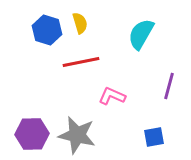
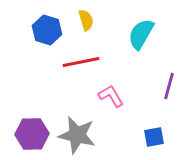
yellow semicircle: moved 6 px right, 3 px up
pink L-shape: moved 1 px left; rotated 36 degrees clockwise
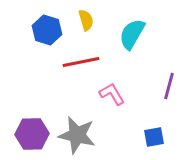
cyan semicircle: moved 9 px left
pink L-shape: moved 1 px right, 2 px up
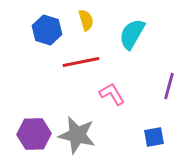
purple hexagon: moved 2 px right
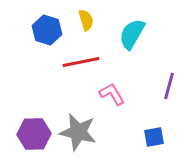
gray star: moved 1 px right, 3 px up
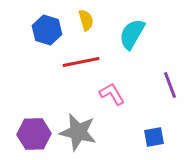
purple line: moved 1 px right, 1 px up; rotated 36 degrees counterclockwise
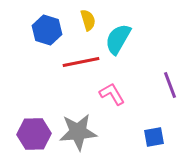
yellow semicircle: moved 2 px right
cyan semicircle: moved 14 px left, 5 px down
gray star: rotated 18 degrees counterclockwise
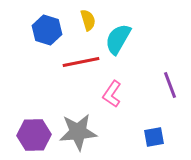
pink L-shape: rotated 116 degrees counterclockwise
purple hexagon: moved 1 px down
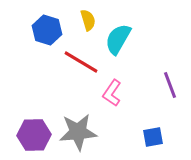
red line: rotated 42 degrees clockwise
pink L-shape: moved 1 px up
blue square: moved 1 px left
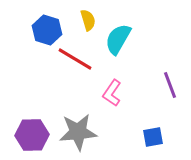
red line: moved 6 px left, 3 px up
purple hexagon: moved 2 px left
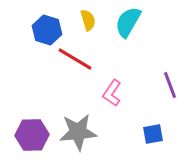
cyan semicircle: moved 10 px right, 17 px up
blue square: moved 3 px up
